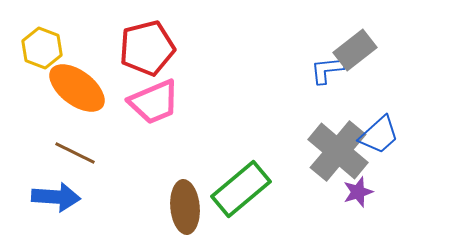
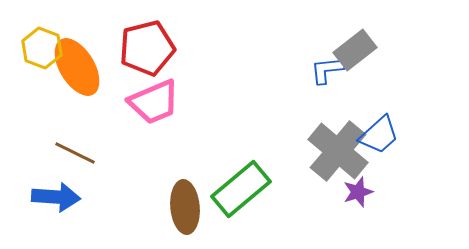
orange ellipse: moved 21 px up; rotated 22 degrees clockwise
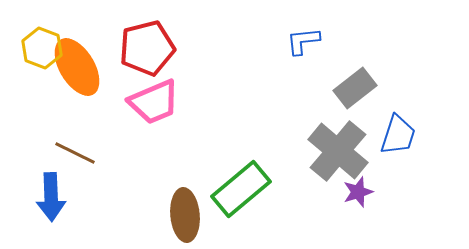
gray rectangle: moved 38 px down
blue L-shape: moved 24 px left, 29 px up
blue trapezoid: moved 19 px right; rotated 30 degrees counterclockwise
blue arrow: moved 5 px left; rotated 84 degrees clockwise
brown ellipse: moved 8 px down
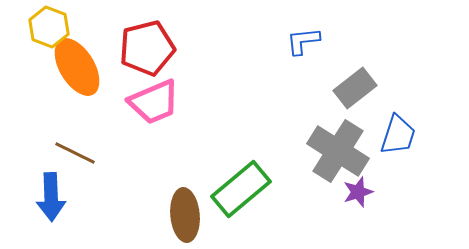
yellow hexagon: moved 7 px right, 21 px up
gray cross: rotated 8 degrees counterclockwise
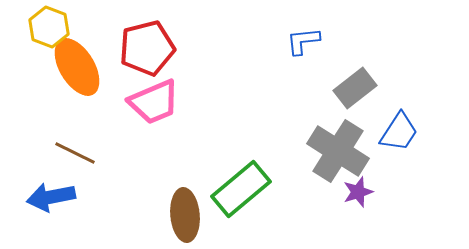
blue trapezoid: moved 1 px right, 3 px up; rotated 15 degrees clockwise
blue arrow: rotated 81 degrees clockwise
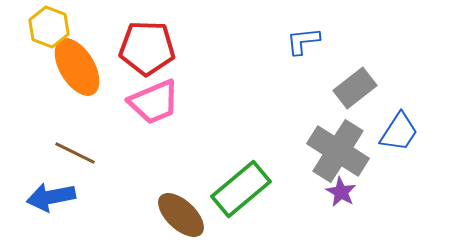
red pentagon: rotated 16 degrees clockwise
purple star: moved 17 px left; rotated 24 degrees counterclockwise
brown ellipse: moved 4 px left; rotated 42 degrees counterclockwise
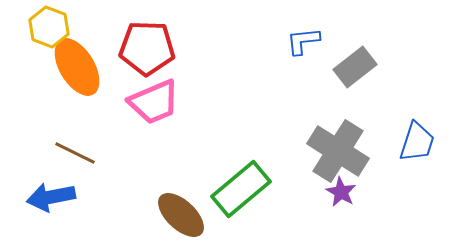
gray rectangle: moved 21 px up
blue trapezoid: moved 18 px right, 10 px down; rotated 15 degrees counterclockwise
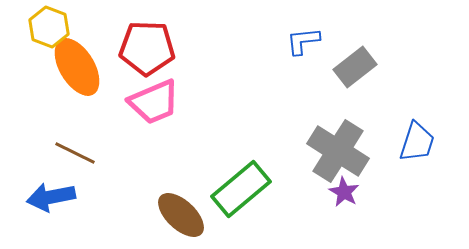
purple star: moved 3 px right
